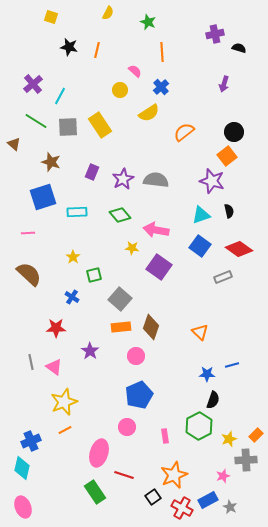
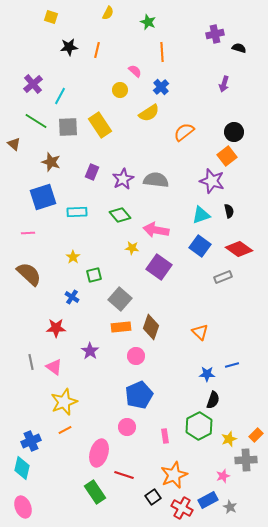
black star at (69, 47): rotated 18 degrees counterclockwise
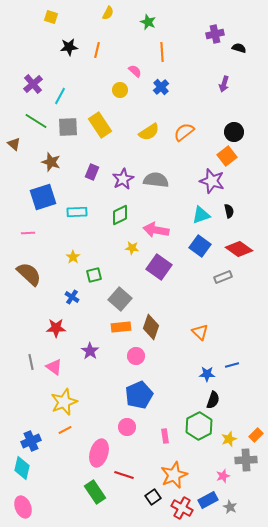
yellow semicircle at (149, 113): moved 19 px down
green diamond at (120, 215): rotated 75 degrees counterclockwise
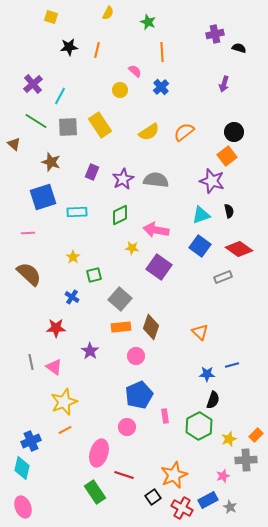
pink rectangle at (165, 436): moved 20 px up
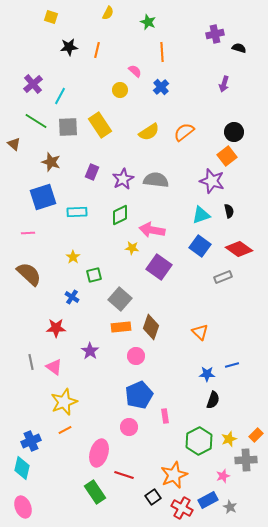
pink arrow at (156, 230): moved 4 px left
green hexagon at (199, 426): moved 15 px down
pink circle at (127, 427): moved 2 px right
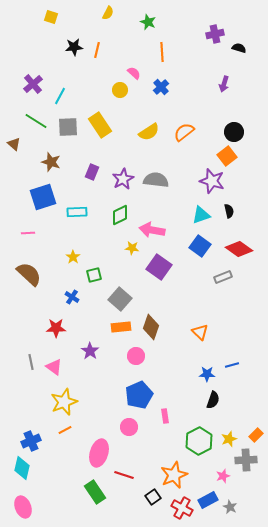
black star at (69, 47): moved 5 px right
pink semicircle at (135, 71): moved 1 px left, 2 px down
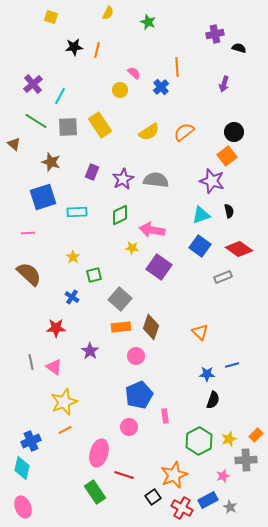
orange line at (162, 52): moved 15 px right, 15 px down
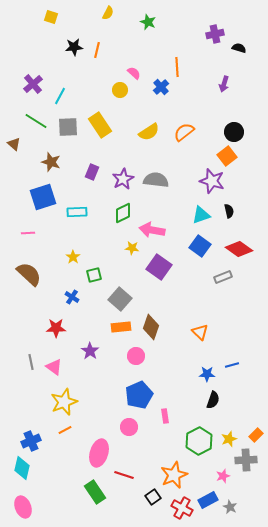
green diamond at (120, 215): moved 3 px right, 2 px up
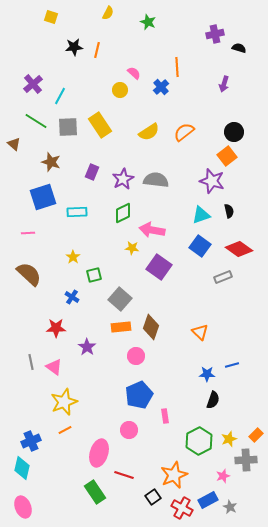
purple star at (90, 351): moved 3 px left, 4 px up
pink circle at (129, 427): moved 3 px down
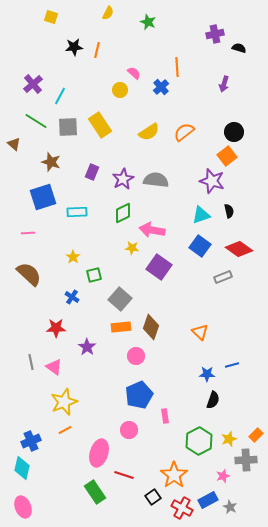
orange star at (174, 475): rotated 12 degrees counterclockwise
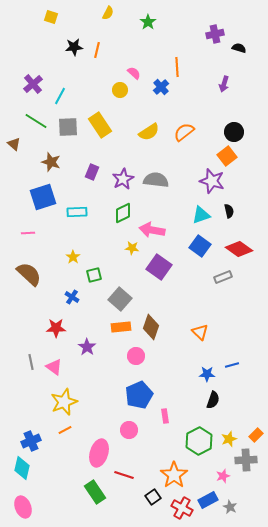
green star at (148, 22): rotated 14 degrees clockwise
